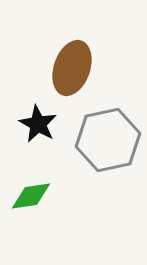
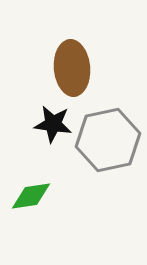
brown ellipse: rotated 24 degrees counterclockwise
black star: moved 15 px right; rotated 21 degrees counterclockwise
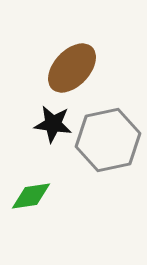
brown ellipse: rotated 48 degrees clockwise
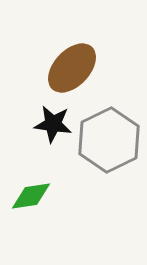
gray hexagon: moved 1 px right; rotated 14 degrees counterclockwise
